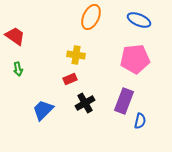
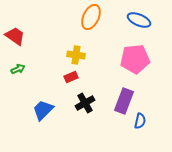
green arrow: rotated 104 degrees counterclockwise
red rectangle: moved 1 px right, 2 px up
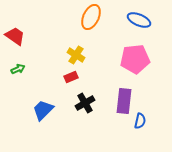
yellow cross: rotated 24 degrees clockwise
purple rectangle: rotated 15 degrees counterclockwise
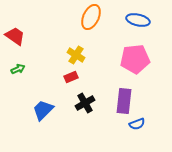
blue ellipse: moved 1 px left; rotated 10 degrees counterclockwise
blue semicircle: moved 3 px left, 3 px down; rotated 56 degrees clockwise
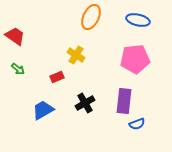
green arrow: rotated 64 degrees clockwise
red rectangle: moved 14 px left
blue trapezoid: rotated 15 degrees clockwise
